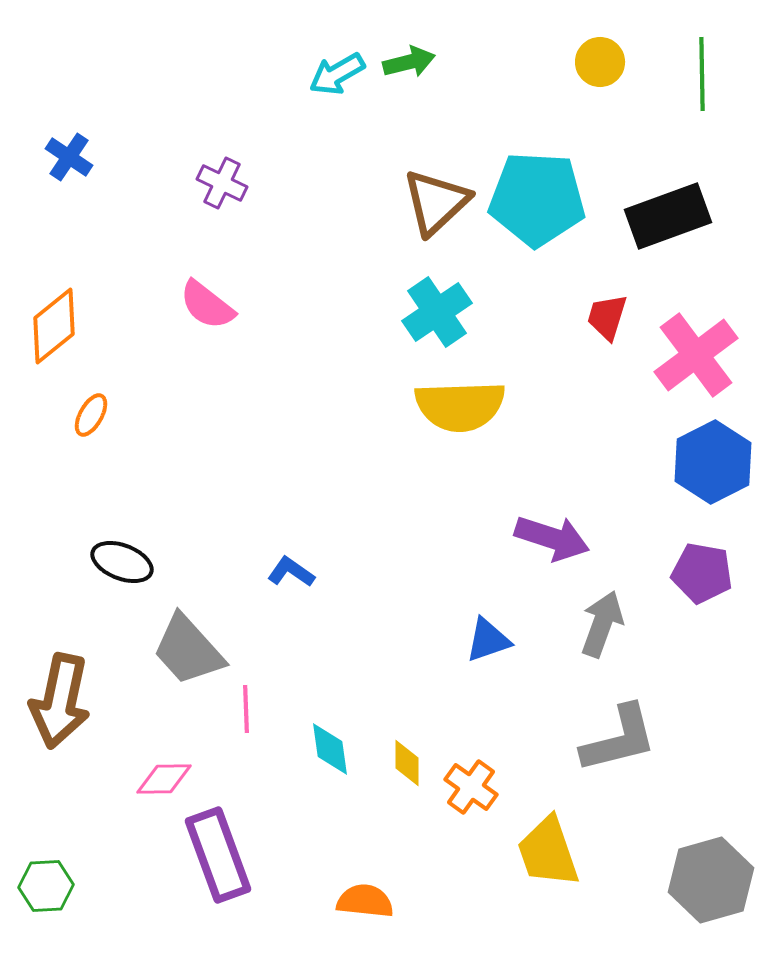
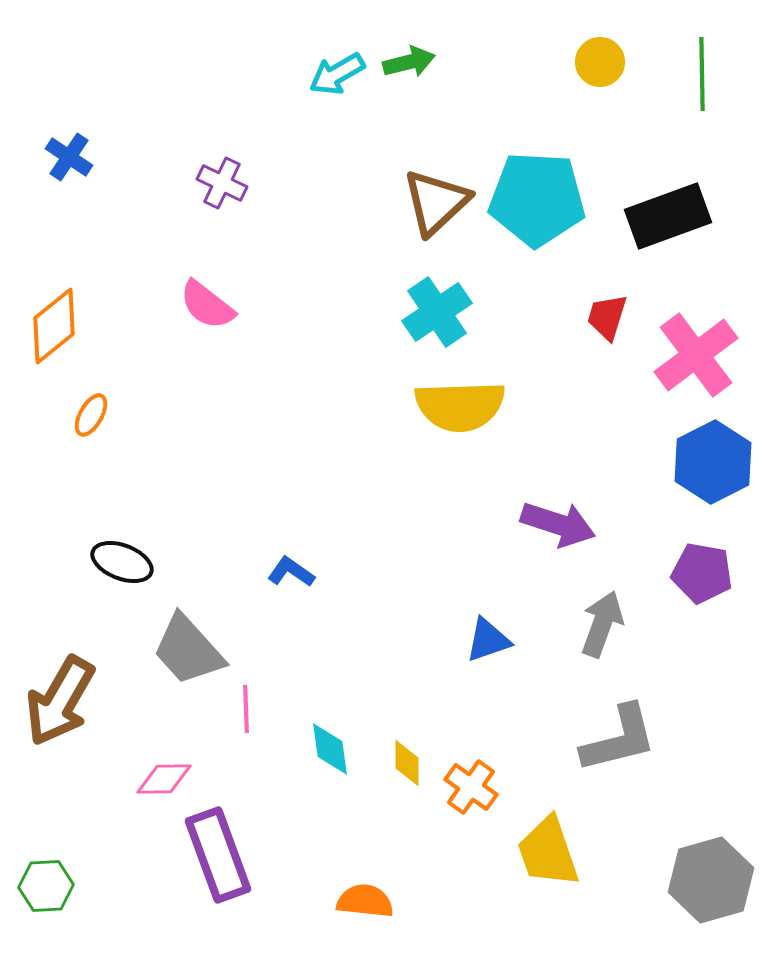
purple arrow: moved 6 px right, 14 px up
brown arrow: rotated 18 degrees clockwise
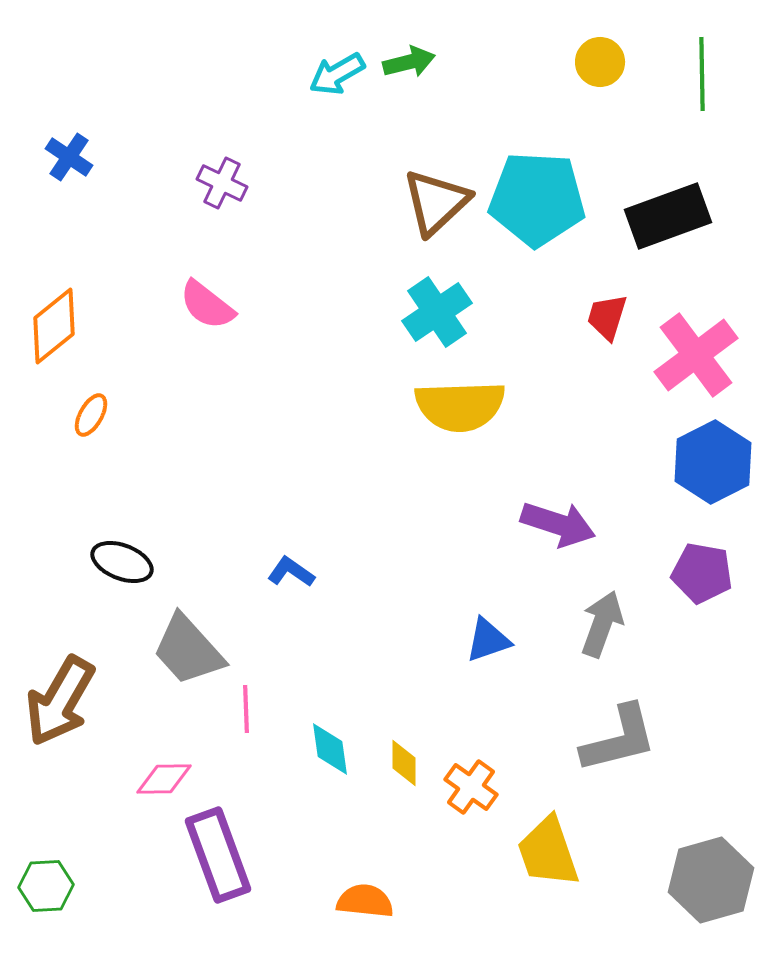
yellow diamond: moved 3 px left
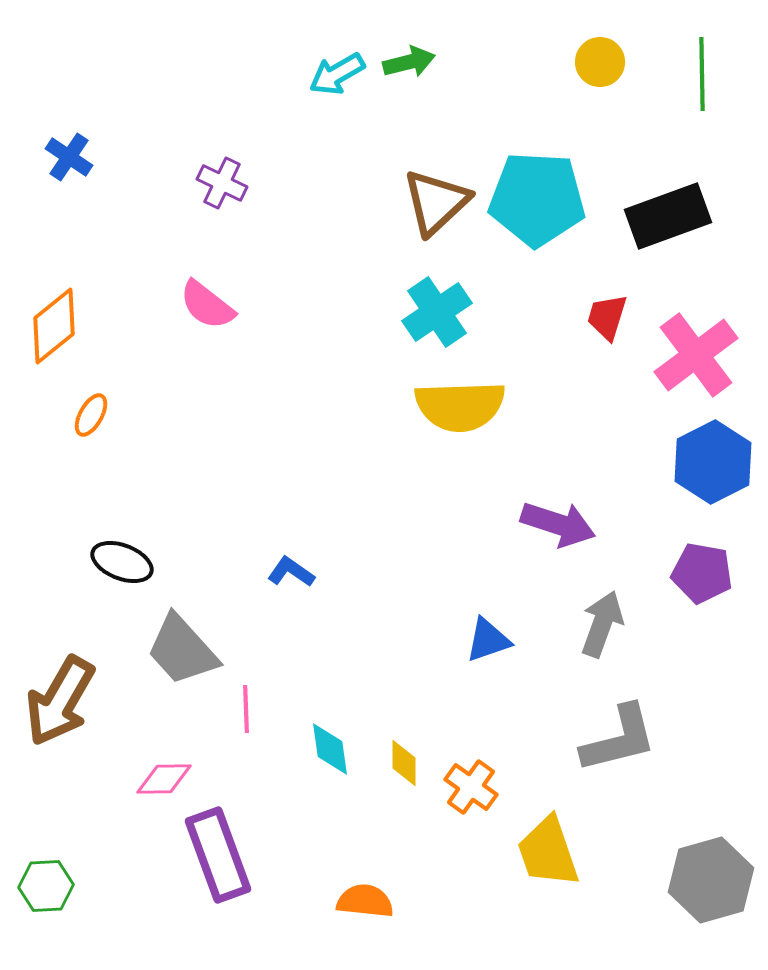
gray trapezoid: moved 6 px left
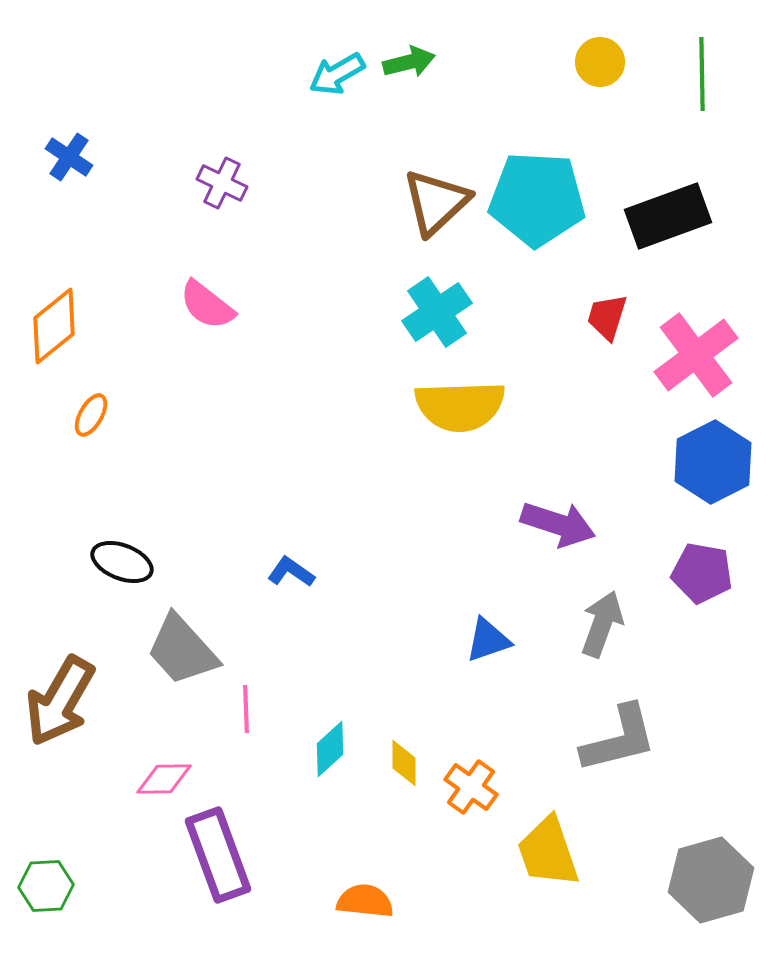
cyan diamond: rotated 56 degrees clockwise
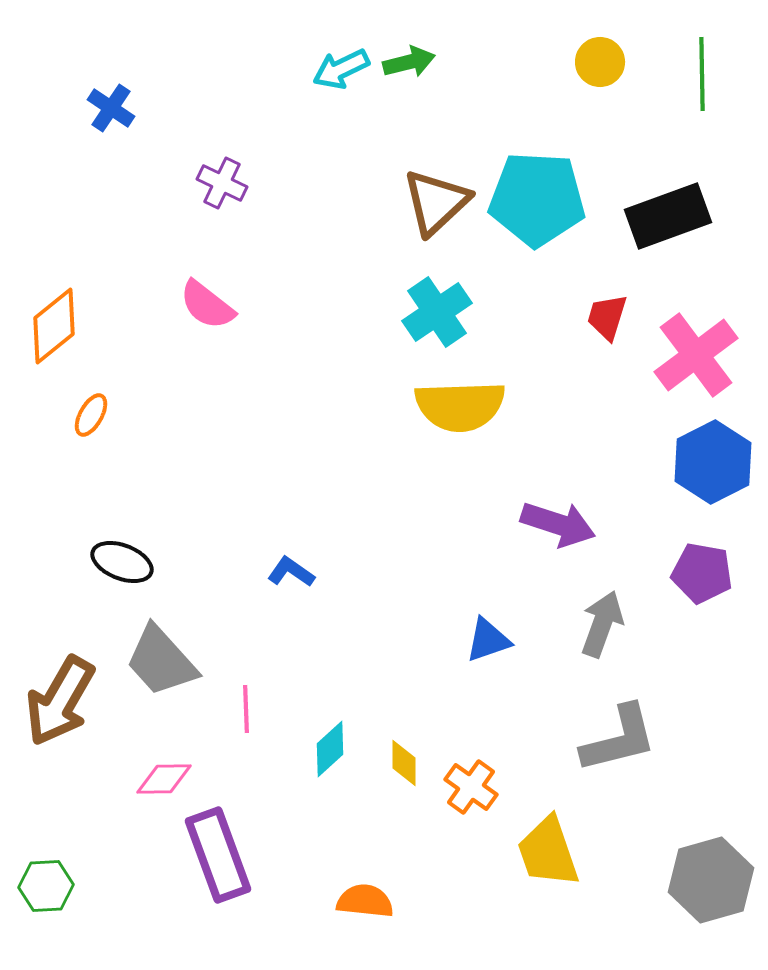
cyan arrow: moved 4 px right, 5 px up; rotated 4 degrees clockwise
blue cross: moved 42 px right, 49 px up
gray trapezoid: moved 21 px left, 11 px down
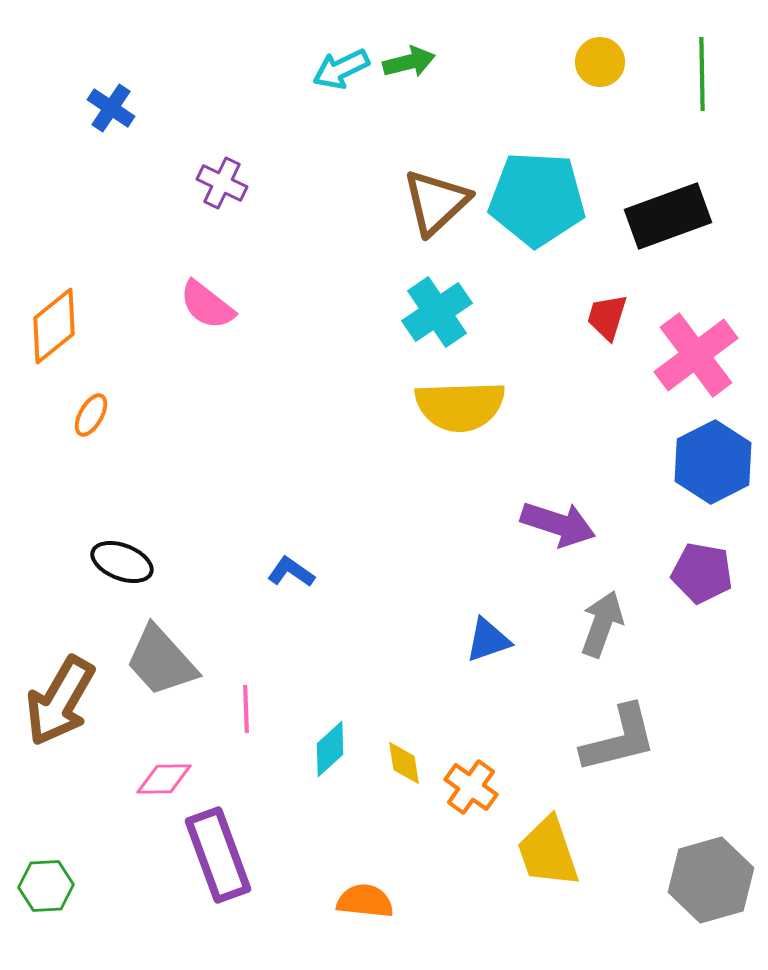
yellow diamond: rotated 9 degrees counterclockwise
